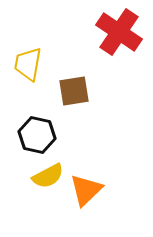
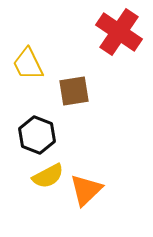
yellow trapezoid: rotated 36 degrees counterclockwise
black hexagon: rotated 9 degrees clockwise
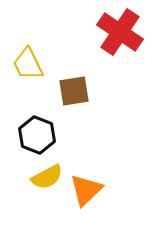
red cross: moved 1 px right
yellow semicircle: moved 1 px left, 1 px down
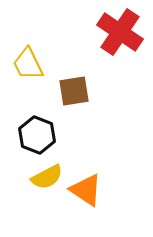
orange triangle: rotated 42 degrees counterclockwise
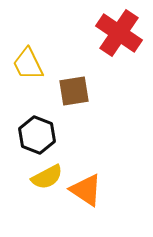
red cross: moved 1 px left, 1 px down
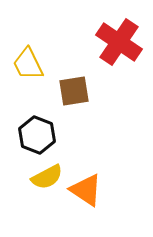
red cross: moved 9 px down
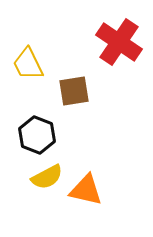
orange triangle: rotated 21 degrees counterclockwise
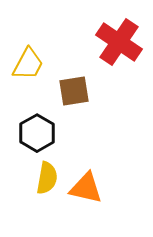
yellow trapezoid: rotated 126 degrees counterclockwise
black hexagon: moved 2 px up; rotated 9 degrees clockwise
yellow semicircle: moved 1 px down; rotated 52 degrees counterclockwise
orange triangle: moved 2 px up
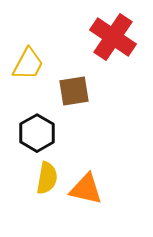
red cross: moved 6 px left, 5 px up
orange triangle: moved 1 px down
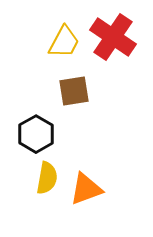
yellow trapezoid: moved 36 px right, 22 px up
black hexagon: moved 1 px left, 1 px down
orange triangle: rotated 33 degrees counterclockwise
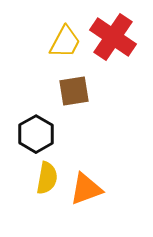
yellow trapezoid: moved 1 px right
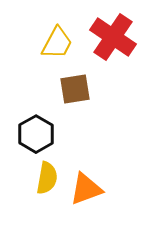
yellow trapezoid: moved 8 px left, 1 px down
brown square: moved 1 px right, 2 px up
